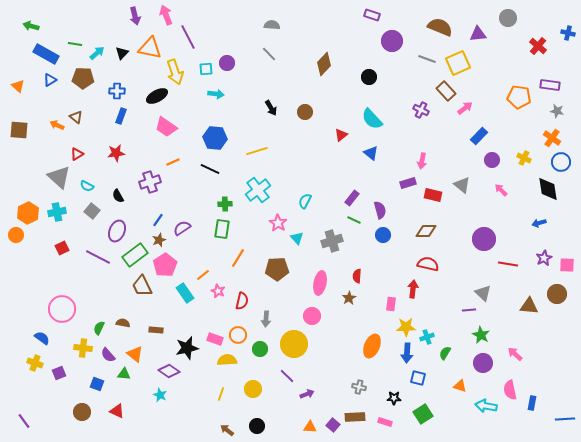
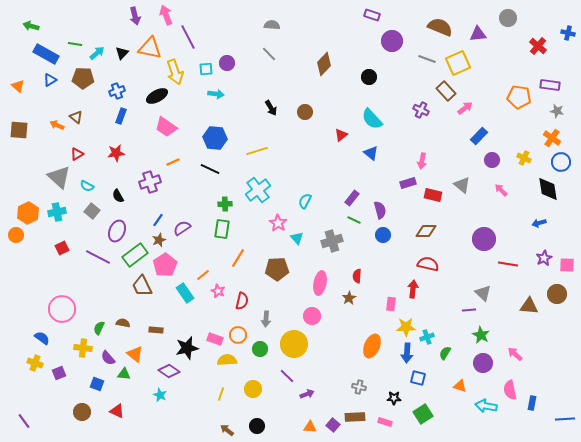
blue cross at (117, 91): rotated 21 degrees counterclockwise
purple semicircle at (108, 355): moved 3 px down
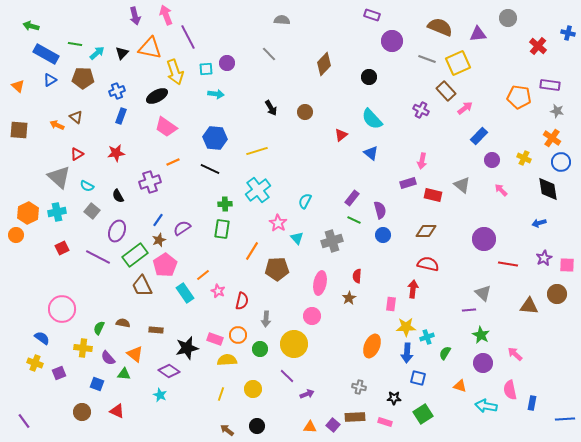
gray semicircle at (272, 25): moved 10 px right, 5 px up
orange line at (238, 258): moved 14 px right, 7 px up
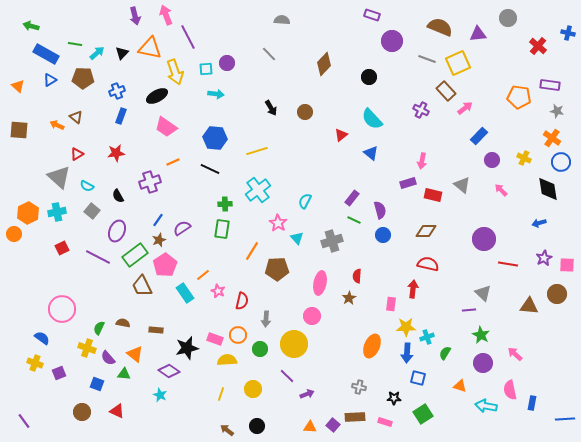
orange circle at (16, 235): moved 2 px left, 1 px up
yellow cross at (83, 348): moved 4 px right; rotated 12 degrees clockwise
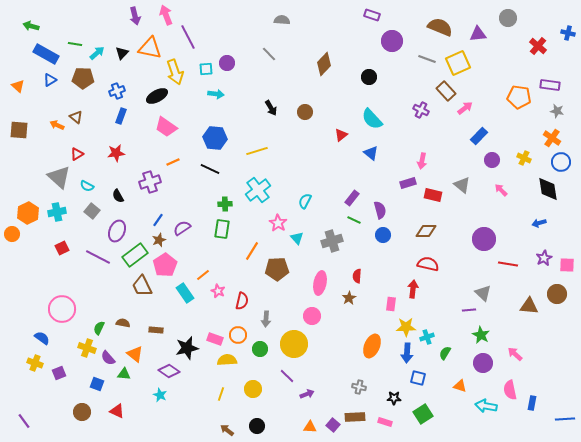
orange circle at (14, 234): moved 2 px left
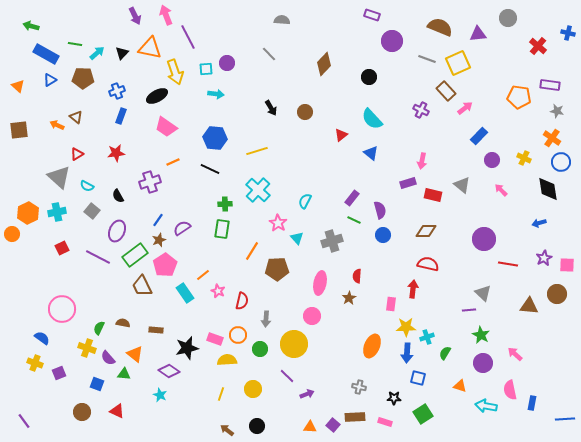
purple arrow at (135, 16): rotated 12 degrees counterclockwise
brown square at (19, 130): rotated 12 degrees counterclockwise
cyan cross at (258, 190): rotated 10 degrees counterclockwise
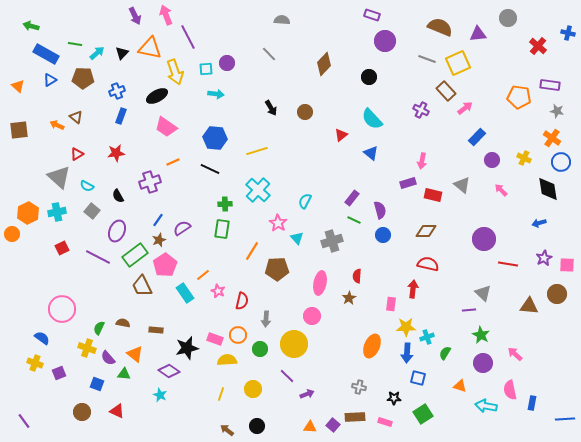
purple circle at (392, 41): moved 7 px left
blue rectangle at (479, 136): moved 2 px left, 1 px down
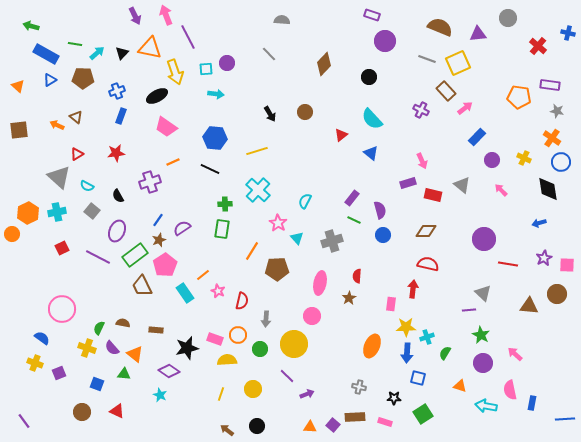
black arrow at (271, 108): moved 1 px left, 6 px down
pink arrow at (422, 161): rotated 35 degrees counterclockwise
purple semicircle at (108, 358): moved 4 px right, 10 px up
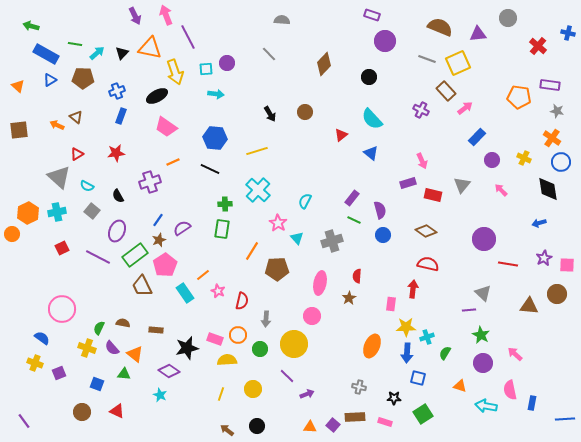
gray triangle at (462, 185): rotated 30 degrees clockwise
brown diamond at (426, 231): rotated 35 degrees clockwise
